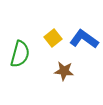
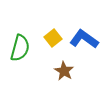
green semicircle: moved 6 px up
brown star: rotated 24 degrees clockwise
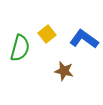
yellow square: moved 6 px left, 4 px up
brown star: rotated 18 degrees counterclockwise
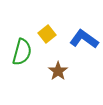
green semicircle: moved 2 px right, 4 px down
brown star: moved 6 px left; rotated 24 degrees clockwise
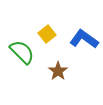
green semicircle: rotated 60 degrees counterclockwise
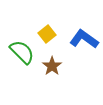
brown star: moved 6 px left, 5 px up
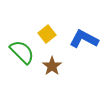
blue L-shape: rotated 8 degrees counterclockwise
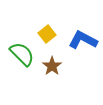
blue L-shape: moved 1 px left, 1 px down
green semicircle: moved 2 px down
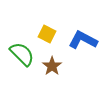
yellow square: rotated 24 degrees counterclockwise
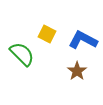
brown star: moved 25 px right, 5 px down
